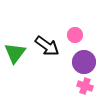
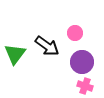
pink circle: moved 2 px up
green triangle: moved 1 px down
purple circle: moved 2 px left
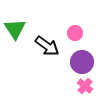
green triangle: moved 25 px up; rotated 10 degrees counterclockwise
pink cross: rotated 21 degrees clockwise
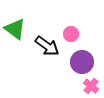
green triangle: rotated 20 degrees counterclockwise
pink circle: moved 4 px left, 1 px down
pink cross: moved 6 px right
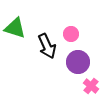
green triangle: moved 1 px up; rotated 20 degrees counterclockwise
black arrow: rotated 30 degrees clockwise
purple circle: moved 4 px left
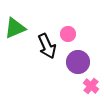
green triangle: rotated 40 degrees counterclockwise
pink circle: moved 3 px left
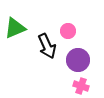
pink circle: moved 3 px up
purple circle: moved 2 px up
pink cross: moved 10 px left; rotated 21 degrees counterclockwise
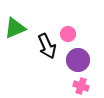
pink circle: moved 3 px down
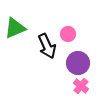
purple circle: moved 3 px down
pink cross: rotated 21 degrees clockwise
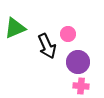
purple circle: moved 1 px up
pink cross: rotated 35 degrees counterclockwise
